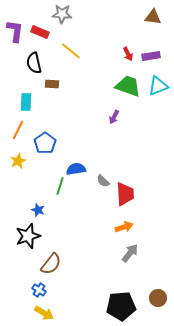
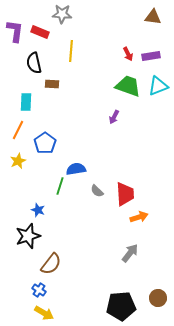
yellow line: rotated 55 degrees clockwise
gray semicircle: moved 6 px left, 10 px down
orange arrow: moved 15 px right, 10 px up
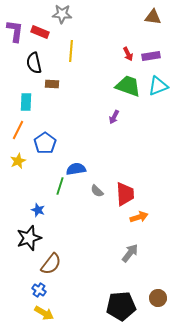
black star: moved 1 px right, 2 px down
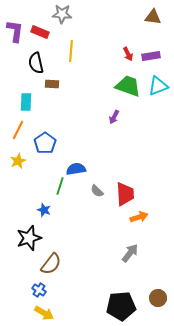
black semicircle: moved 2 px right
blue star: moved 6 px right
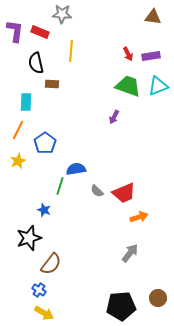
red trapezoid: moved 1 px left, 1 px up; rotated 70 degrees clockwise
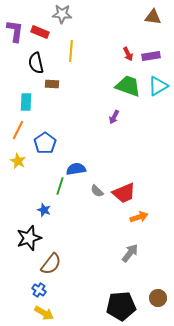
cyan triangle: rotated 10 degrees counterclockwise
yellow star: rotated 21 degrees counterclockwise
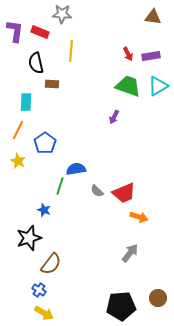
orange arrow: rotated 36 degrees clockwise
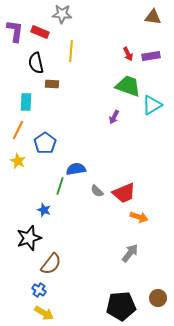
cyan triangle: moved 6 px left, 19 px down
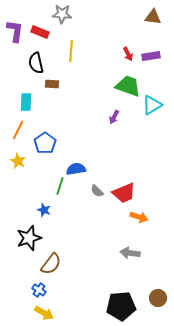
gray arrow: rotated 120 degrees counterclockwise
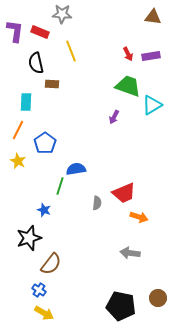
yellow line: rotated 25 degrees counterclockwise
gray semicircle: moved 12 px down; rotated 128 degrees counterclockwise
black pentagon: rotated 16 degrees clockwise
